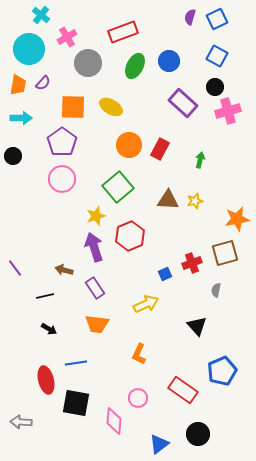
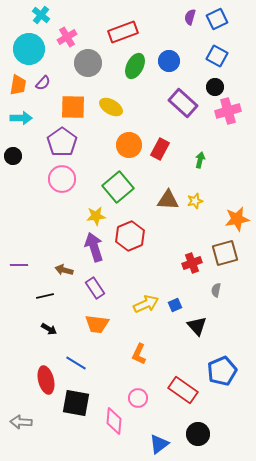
yellow star at (96, 216): rotated 12 degrees clockwise
purple line at (15, 268): moved 4 px right, 3 px up; rotated 54 degrees counterclockwise
blue square at (165, 274): moved 10 px right, 31 px down
blue line at (76, 363): rotated 40 degrees clockwise
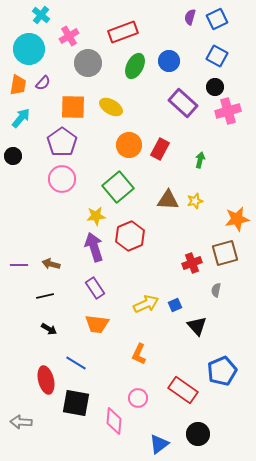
pink cross at (67, 37): moved 2 px right, 1 px up
cyan arrow at (21, 118): rotated 50 degrees counterclockwise
brown arrow at (64, 270): moved 13 px left, 6 px up
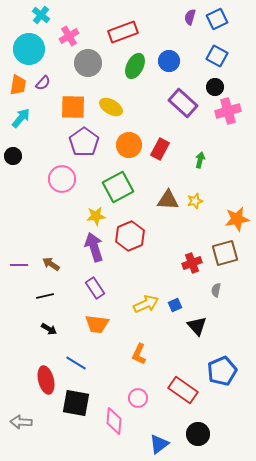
purple pentagon at (62, 142): moved 22 px right
green square at (118, 187): rotated 12 degrees clockwise
brown arrow at (51, 264): rotated 18 degrees clockwise
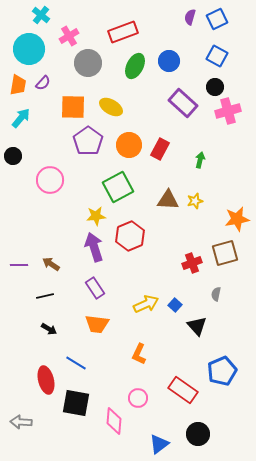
purple pentagon at (84, 142): moved 4 px right, 1 px up
pink circle at (62, 179): moved 12 px left, 1 px down
gray semicircle at (216, 290): moved 4 px down
blue square at (175, 305): rotated 24 degrees counterclockwise
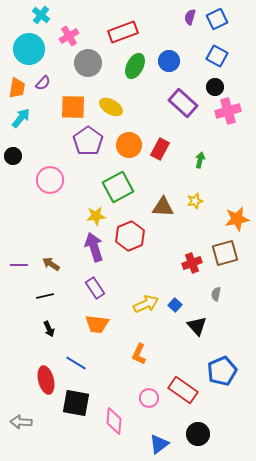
orange trapezoid at (18, 85): moved 1 px left, 3 px down
brown triangle at (168, 200): moved 5 px left, 7 px down
black arrow at (49, 329): rotated 35 degrees clockwise
pink circle at (138, 398): moved 11 px right
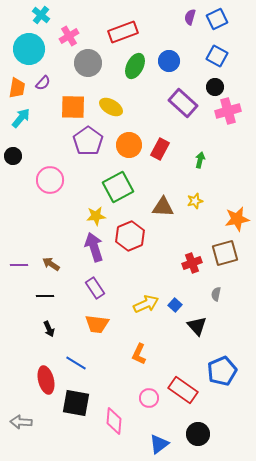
black line at (45, 296): rotated 12 degrees clockwise
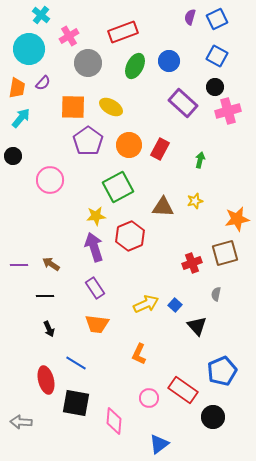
black circle at (198, 434): moved 15 px right, 17 px up
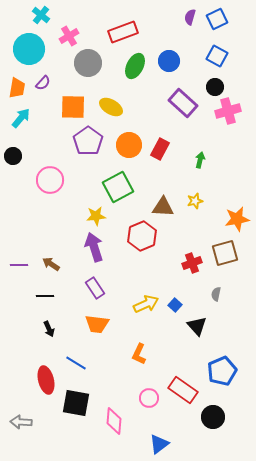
red hexagon at (130, 236): moved 12 px right
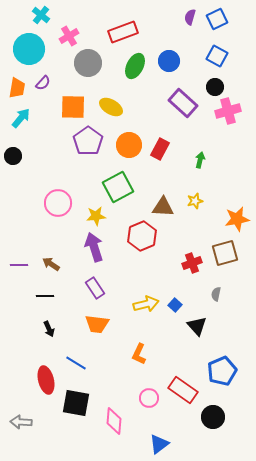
pink circle at (50, 180): moved 8 px right, 23 px down
yellow arrow at (146, 304): rotated 10 degrees clockwise
